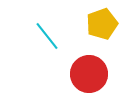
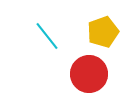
yellow pentagon: moved 1 px right, 8 px down
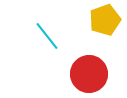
yellow pentagon: moved 2 px right, 12 px up
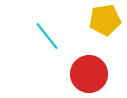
yellow pentagon: rotated 12 degrees clockwise
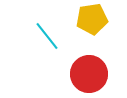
yellow pentagon: moved 13 px left, 1 px up
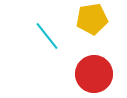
red circle: moved 5 px right
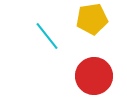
red circle: moved 2 px down
